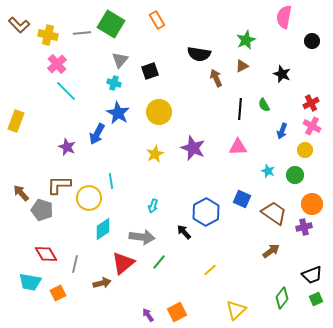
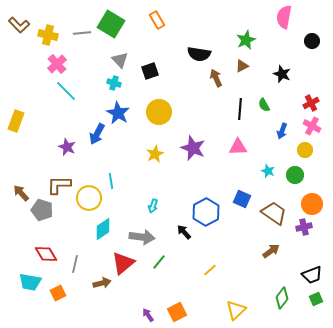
gray triangle at (120, 60): rotated 24 degrees counterclockwise
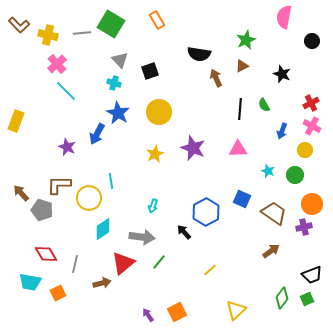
pink triangle at (238, 147): moved 2 px down
green square at (316, 299): moved 9 px left
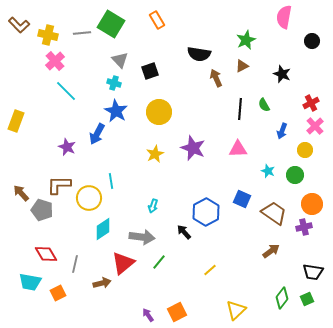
pink cross at (57, 64): moved 2 px left, 3 px up
blue star at (118, 113): moved 2 px left, 2 px up
pink cross at (312, 126): moved 3 px right; rotated 18 degrees clockwise
black trapezoid at (312, 275): moved 1 px right, 3 px up; rotated 30 degrees clockwise
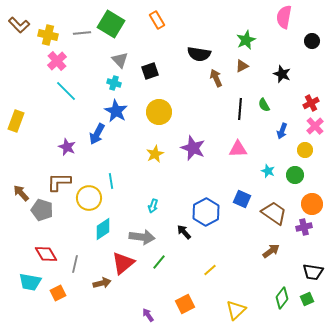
pink cross at (55, 61): moved 2 px right
brown L-shape at (59, 185): moved 3 px up
orange square at (177, 312): moved 8 px right, 8 px up
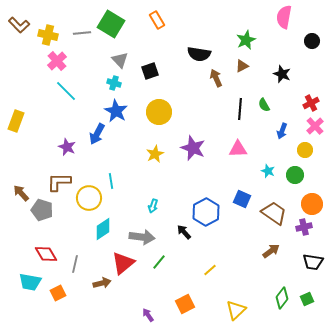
black trapezoid at (313, 272): moved 10 px up
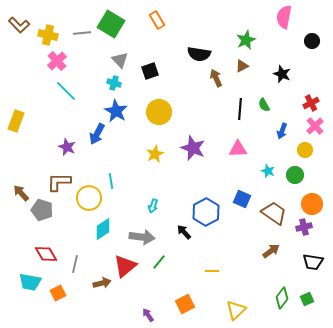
red triangle at (123, 263): moved 2 px right, 3 px down
yellow line at (210, 270): moved 2 px right, 1 px down; rotated 40 degrees clockwise
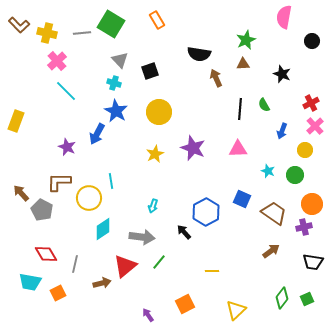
yellow cross at (48, 35): moved 1 px left, 2 px up
brown triangle at (242, 66): moved 1 px right, 2 px up; rotated 24 degrees clockwise
gray pentagon at (42, 210): rotated 10 degrees clockwise
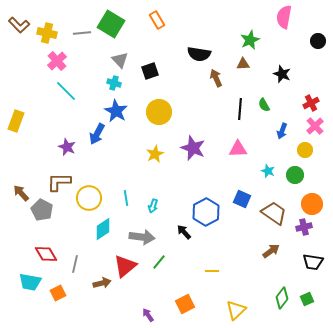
green star at (246, 40): moved 4 px right
black circle at (312, 41): moved 6 px right
cyan line at (111, 181): moved 15 px right, 17 px down
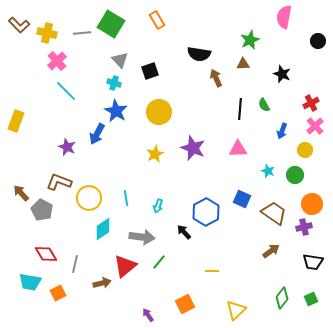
brown L-shape at (59, 182): rotated 20 degrees clockwise
cyan arrow at (153, 206): moved 5 px right
green square at (307, 299): moved 4 px right
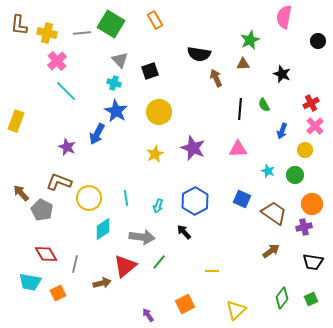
orange rectangle at (157, 20): moved 2 px left
brown L-shape at (19, 25): rotated 50 degrees clockwise
blue hexagon at (206, 212): moved 11 px left, 11 px up
